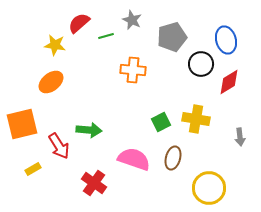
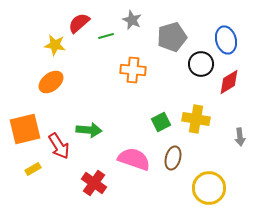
orange square: moved 3 px right, 5 px down
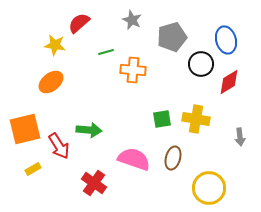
green line: moved 16 px down
green square: moved 1 px right, 3 px up; rotated 18 degrees clockwise
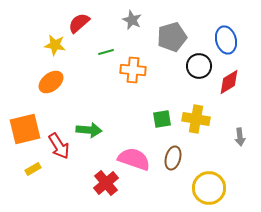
black circle: moved 2 px left, 2 px down
red cross: moved 12 px right; rotated 15 degrees clockwise
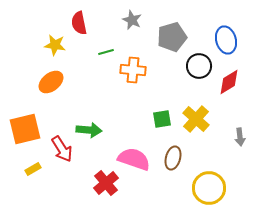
red semicircle: rotated 60 degrees counterclockwise
yellow cross: rotated 32 degrees clockwise
red arrow: moved 3 px right, 3 px down
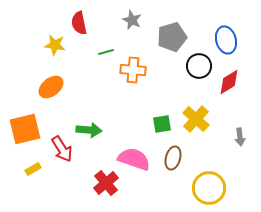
orange ellipse: moved 5 px down
green square: moved 5 px down
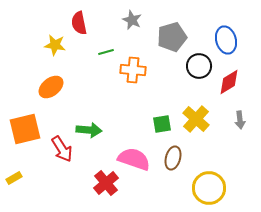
gray arrow: moved 17 px up
yellow rectangle: moved 19 px left, 9 px down
